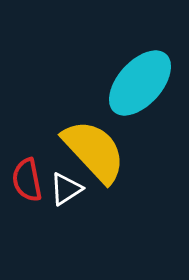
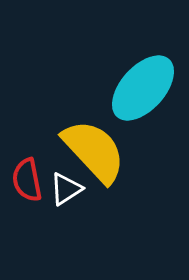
cyan ellipse: moved 3 px right, 5 px down
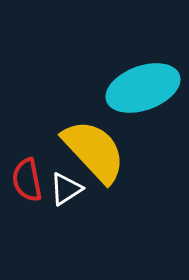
cyan ellipse: rotated 28 degrees clockwise
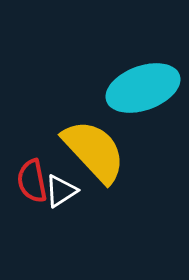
red semicircle: moved 5 px right, 1 px down
white triangle: moved 5 px left, 2 px down
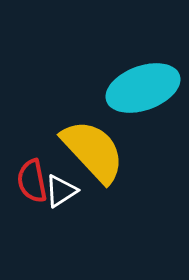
yellow semicircle: moved 1 px left
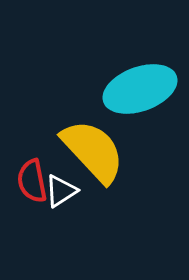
cyan ellipse: moved 3 px left, 1 px down
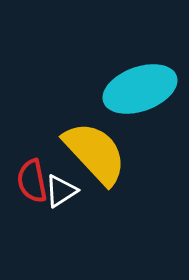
yellow semicircle: moved 2 px right, 2 px down
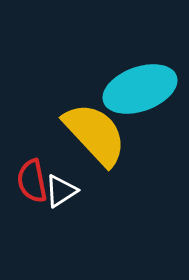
yellow semicircle: moved 19 px up
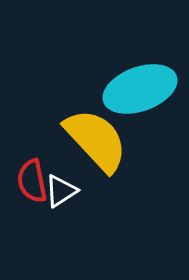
yellow semicircle: moved 1 px right, 6 px down
